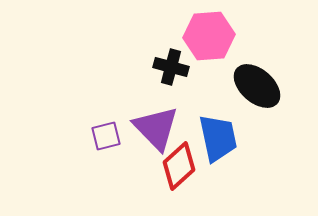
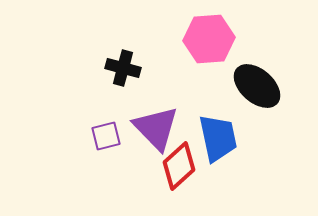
pink hexagon: moved 3 px down
black cross: moved 48 px left, 1 px down
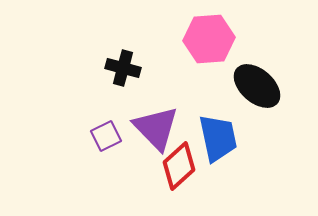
purple square: rotated 12 degrees counterclockwise
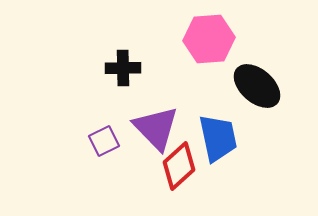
black cross: rotated 16 degrees counterclockwise
purple square: moved 2 px left, 5 px down
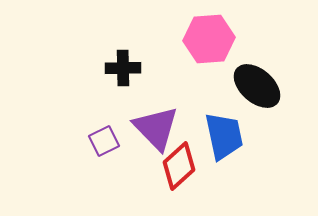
blue trapezoid: moved 6 px right, 2 px up
